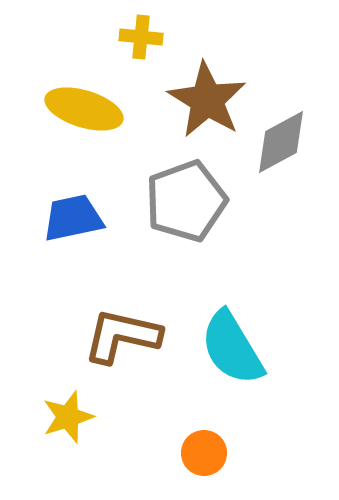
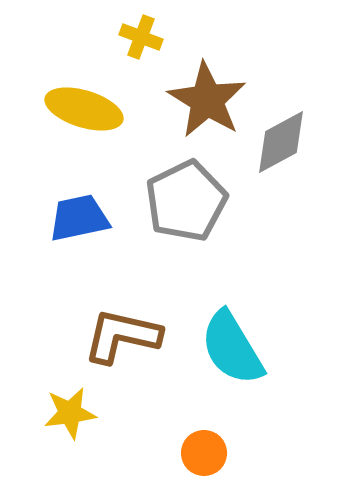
yellow cross: rotated 15 degrees clockwise
gray pentagon: rotated 6 degrees counterclockwise
blue trapezoid: moved 6 px right
yellow star: moved 2 px right, 4 px up; rotated 10 degrees clockwise
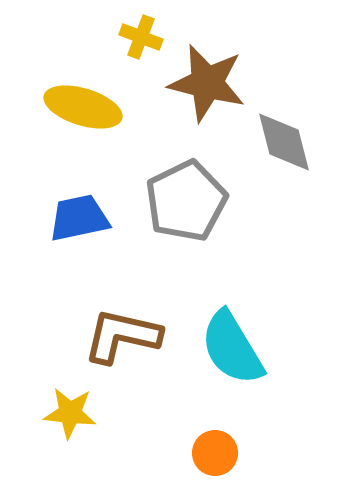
brown star: moved 17 px up; rotated 18 degrees counterclockwise
yellow ellipse: moved 1 px left, 2 px up
gray diamond: moved 3 px right; rotated 76 degrees counterclockwise
yellow star: rotated 14 degrees clockwise
orange circle: moved 11 px right
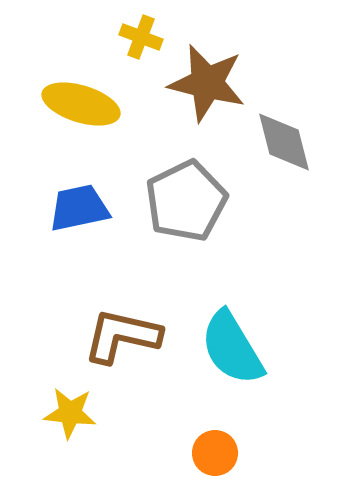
yellow ellipse: moved 2 px left, 3 px up
blue trapezoid: moved 10 px up
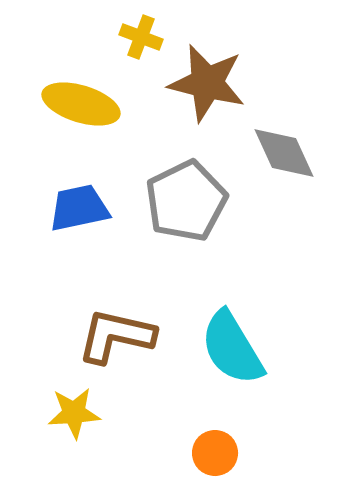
gray diamond: moved 11 px down; rotated 10 degrees counterclockwise
brown L-shape: moved 6 px left
yellow star: moved 4 px right; rotated 10 degrees counterclockwise
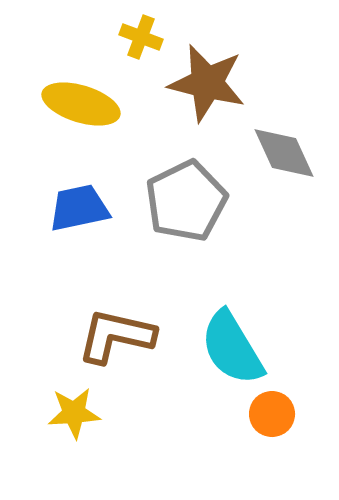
orange circle: moved 57 px right, 39 px up
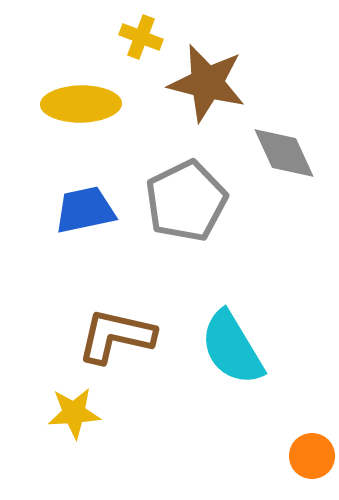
yellow ellipse: rotated 18 degrees counterclockwise
blue trapezoid: moved 6 px right, 2 px down
orange circle: moved 40 px right, 42 px down
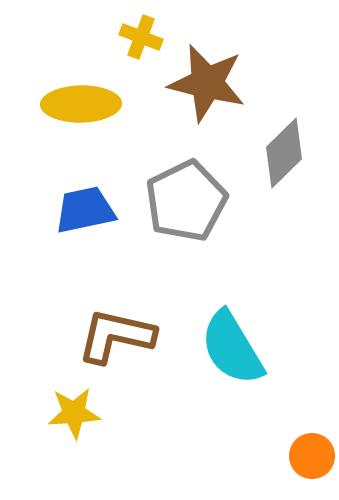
gray diamond: rotated 70 degrees clockwise
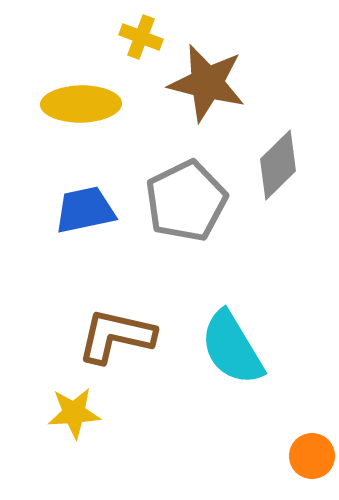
gray diamond: moved 6 px left, 12 px down
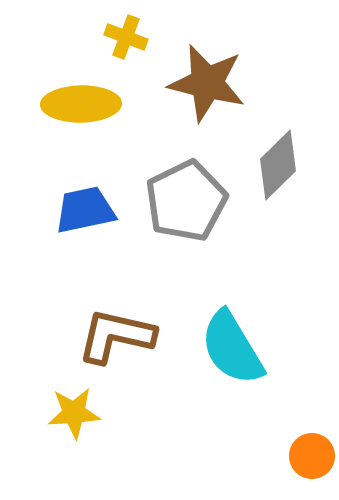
yellow cross: moved 15 px left
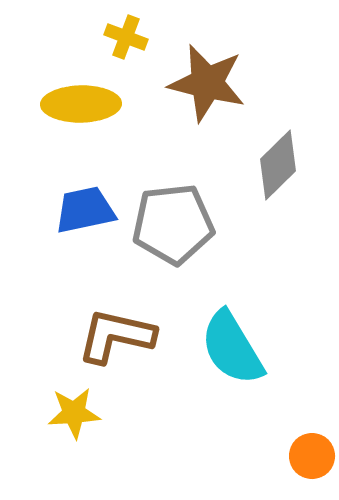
gray pentagon: moved 13 px left, 23 px down; rotated 20 degrees clockwise
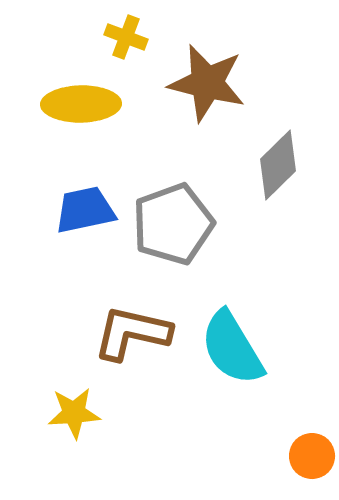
gray pentagon: rotated 14 degrees counterclockwise
brown L-shape: moved 16 px right, 3 px up
